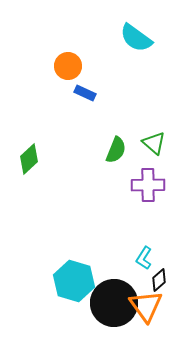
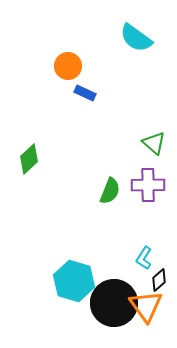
green semicircle: moved 6 px left, 41 px down
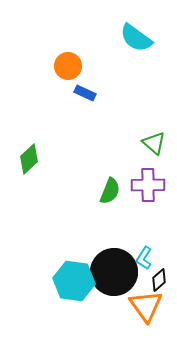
cyan hexagon: rotated 9 degrees counterclockwise
black circle: moved 31 px up
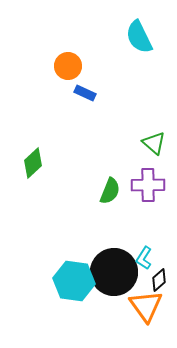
cyan semicircle: moved 3 px right, 1 px up; rotated 28 degrees clockwise
green diamond: moved 4 px right, 4 px down
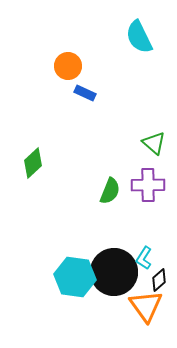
cyan hexagon: moved 1 px right, 4 px up
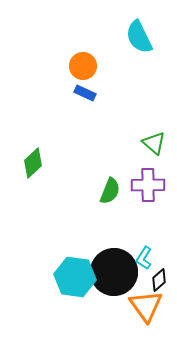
orange circle: moved 15 px right
